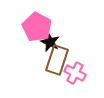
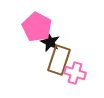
brown rectangle: moved 2 px right
pink cross: rotated 10 degrees counterclockwise
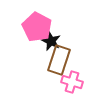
black star: moved 1 px right, 1 px up
pink cross: moved 3 px left, 9 px down
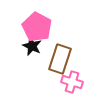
black star: moved 19 px left, 5 px down
brown rectangle: moved 1 px right, 1 px up
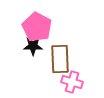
black star: moved 1 px right; rotated 24 degrees counterclockwise
brown rectangle: rotated 20 degrees counterclockwise
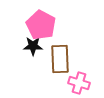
pink pentagon: moved 4 px right, 2 px up
pink cross: moved 7 px right, 1 px down
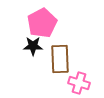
pink pentagon: moved 1 px right, 2 px up; rotated 16 degrees clockwise
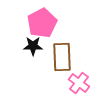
brown rectangle: moved 2 px right, 2 px up
pink cross: rotated 20 degrees clockwise
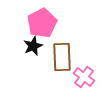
black star: rotated 24 degrees counterclockwise
pink cross: moved 5 px right, 6 px up
